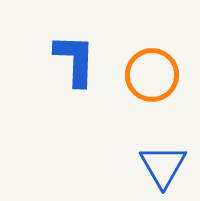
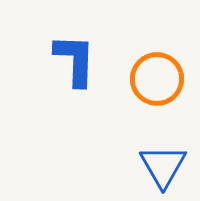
orange circle: moved 5 px right, 4 px down
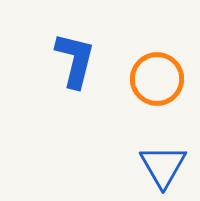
blue L-shape: rotated 12 degrees clockwise
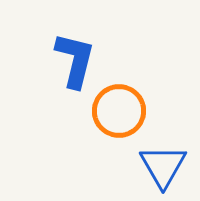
orange circle: moved 38 px left, 32 px down
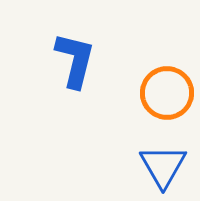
orange circle: moved 48 px right, 18 px up
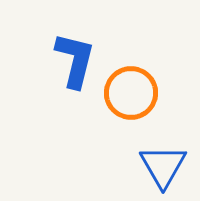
orange circle: moved 36 px left
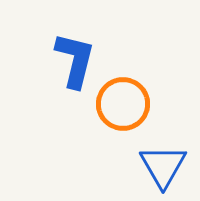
orange circle: moved 8 px left, 11 px down
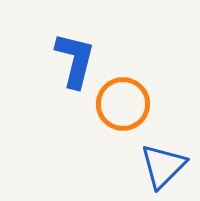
blue triangle: rotated 15 degrees clockwise
